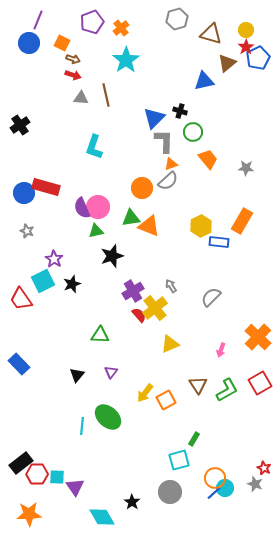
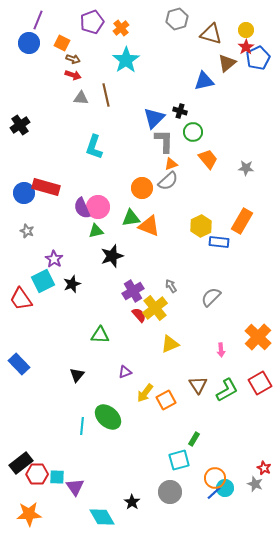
pink arrow at (221, 350): rotated 24 degrees counterclockwise
purple triangle at (111, 372): moved 14 px right; rotated 32 degrees clockwise
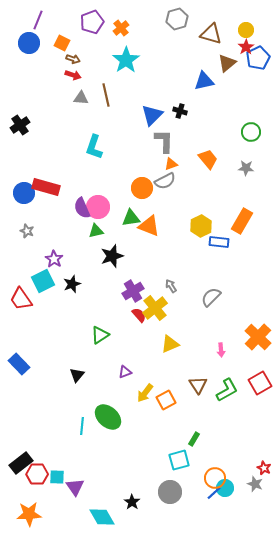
blue triangle at (154, 118): moved 2 px left, 3 px up
green circle at (193, 132): moved 58 px right
gray semicircle at (168, 181): moved 3 px left; rotated 15 degrees clockwise
green triangle at (100, 335): rotated 36 degrees counterclockwise
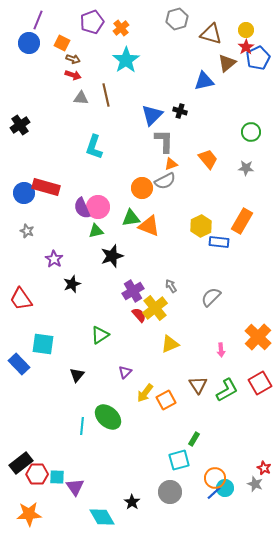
cyan square at (43, 281): moved 63 px down; rotated 35 degrees clockwise
purple triangle at (125, 372): rotated 24 degrees counterclockwise
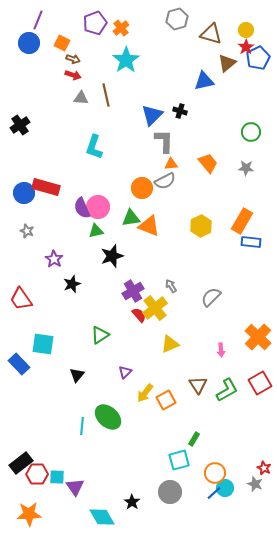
purple pentagon at (92, 22): moved 3 px right, 1 px down
orange trapezoid at (208, 159): moved 4 px down
orange triangle at (171, 164): rotated 16 degrees clockwise
blue rectangle at (219, 242): moved 32 px right
orange circle at (215, 478): moved 5 px up
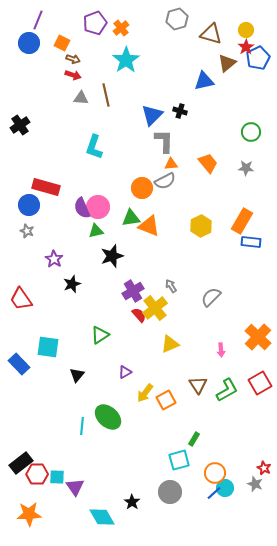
blue circle at (24, 193): moved 5 px right, 12 px down
cyan square at (43, 344): moved 5 px right, 3 px down
purple triangle at (125, 372): rotated 16 degrees clockwise
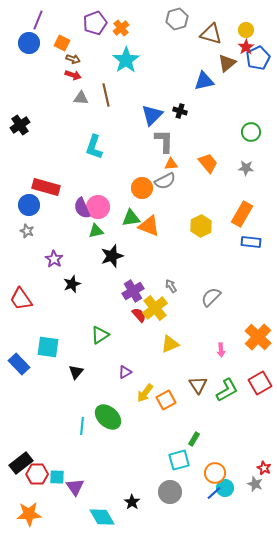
orange rectangle at (242, 221): moved 7 px up
black triangle at (77, 375): moved 1 px left, 3 px up
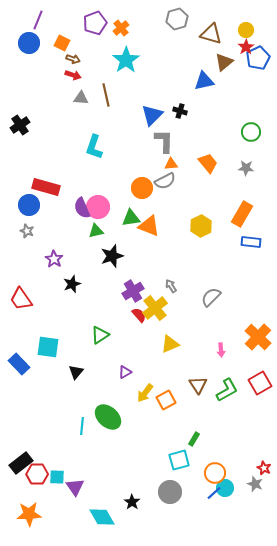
brown triangle at (227, 63): moved 3 px left, 1 px up
